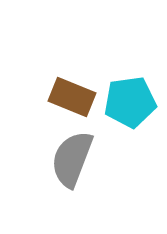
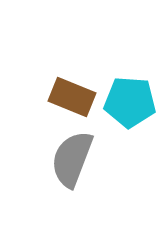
cyan pentagon: rotated 12 degrees clockwise
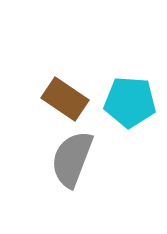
brown rectangle: moved 7 px left, 2 px down; rotated 12 degrees clockwise
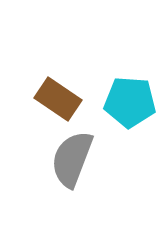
brown rectangle: moved 7 px left
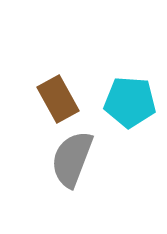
brown rectangle: rotated 27 degrees clockwise
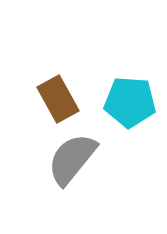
gray semicircle: rotated 18 degrees clockwise
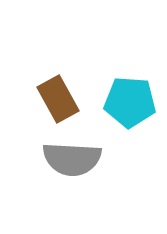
gray semicircle: rotated 126 degrees counterclockwise
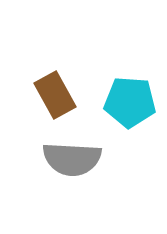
brown rectangle: moved 3 px left, 4 px up
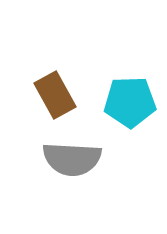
cyan pentagon: rotated 6 degrees counterclockwise
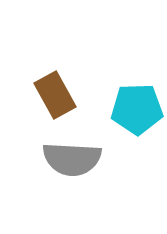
cyan pentagon: moved 7 px right, 7 px down
